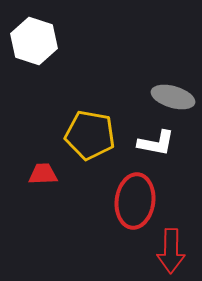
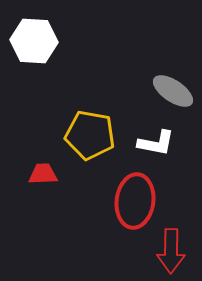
white hexagon: rotated 15 degrees counterclockwise
gray ellipse: moved 6 px up; rotated 18 degrees clockwise
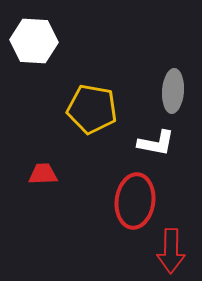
gray ellipse: rotated 60 degrees clockwise
yellow pentagon: moved 2 px right, 26 px up
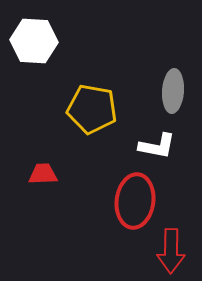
white L-shape: moved 1 px right, 3 px down
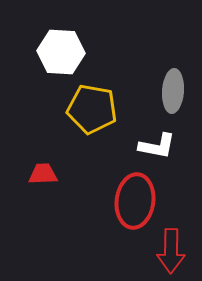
white hexagon: moved 27 px right, 11 px down
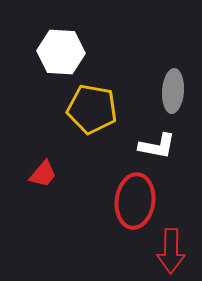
red trapezoid: rotated 132 degrees clockwise
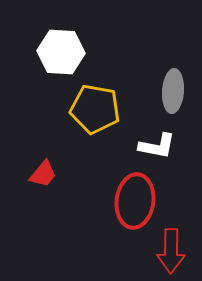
yellow pentagon: moved 3 px right
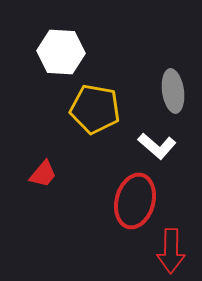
gray ellipse: rotated 12 degrees counterclockwise
white L-shape: rotated 30 degrees clockwise
red ellipse: rotated 8 degrees clockwise
